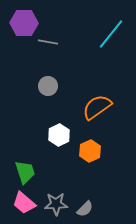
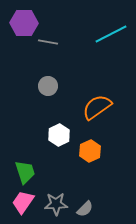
cyan line: rotated 24 degrees clockwise
pink trapezoid: moved 1 px left, 1 px up; rotated 85 degrees clockwise
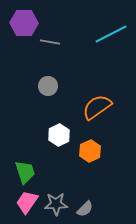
gray line: moved 2 px right
pink trapezoid: moved 4 px right
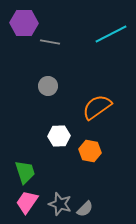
white hexagon: moved 1 px down; rotated 25 degrees clockwise
orange hexagon: rotated 25 degrees counterclockwise
gray star: moved 4 px right; rotated 20 degrees clockwise
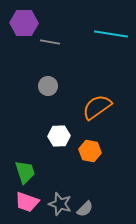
cyan line: rotated 36 degrees clockwise
pink trapezoid: rotated 105 degrees counterclockwise
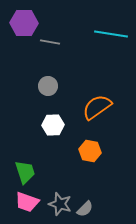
white hexagon: moved 6 px left, 11 px up
